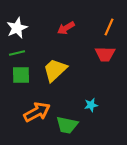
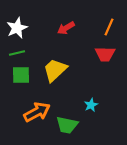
cyan star: rotated 16 degrees counterclockwise
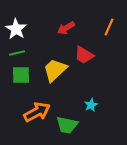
white star: moved 1 px left, 1 px down; rotated 15 degrees counterclockwise
red trapezoid: moved 21 px left, 1 px down; rotated 30 degrees clockwise
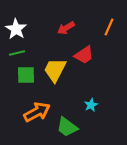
red trapezoid: rotated 65 degrees counterclockwise
yellow trapezoid: rotated 20 degrees counterclockwise
green square: moved 5 px right
green trapezoid: moved 2 px down; rotated 25 degrees clockwise
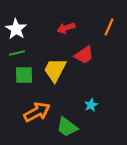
red arrow: rotated 12 degrees clockwise
green square: moved 2 px left
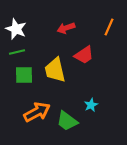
white star: rotated 10 degrees counterclockwise
green line: moved 1 px up
yellow trapezoid: rotated 40 degrees counterclockwise
green trapezoid: moved 6 px up
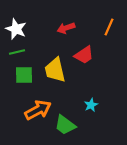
orange arrow: moved 1 px right, 2 px up
green trapezoid: moved 2 px left, 4 px down
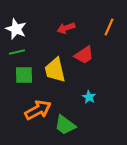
cyan star: moved 2 px left, 8 px up; rotated 16 degrees counterclockwise
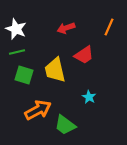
green square: rotated 18 degrees clockwise
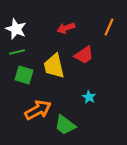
yellow trapezoid: moved 1 px left, 4 px up
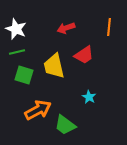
orange line: rotated 18 degrees counterclockwise
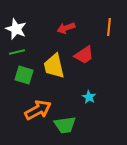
green trapezoid: rotated 45 degrees counterclockwise
